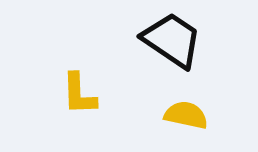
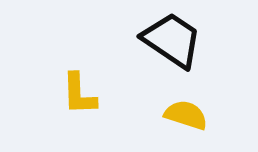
yellow semicircle: rotated 6 degrees clockwise
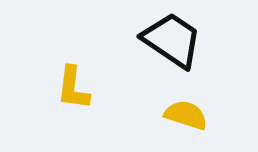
yellow L-shape: moved 6 px left, 6 px up; rotated 9 degrees clockwise
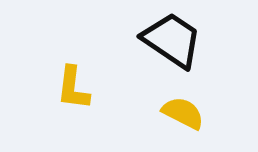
yellow semicircle: moved 3 px left, 2 px up; rotated 9 degrees clockwise
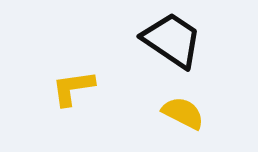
yellow L-shape: rotated 75 degrees clockwise
